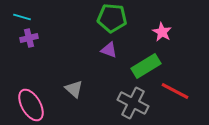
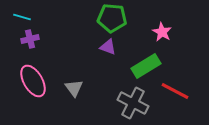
purple cross: moved 1 px right, 1 px down
purple triangle: moved 1 px left, 3 px up
gray triangle: moved 1 px up; rotated 12 degrees clockwise
pink ellipse: moved 2 px right, 24 px up
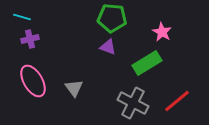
green rectangle: moved 1 px right, 3 px up
red line: moved 2 px right, 10 px down; rotated 68 degrees counterclockwise
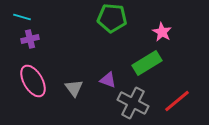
purple triangle: moved 33 px down
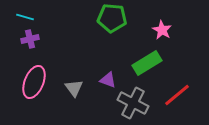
cyan line: moved 3 px right
pink star: moved 2 px up
pink ellipse: moved 1 px right, 1 px down; rotated 52 degrees clockwise
red line: moved 6 px up
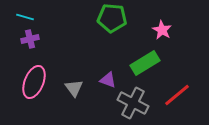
green rectangle: moved 2 px left
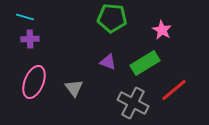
purple cross: rotated 12 degrees clockwise
purple triangle: moved 18 px up
red line: moved 3 px left, 5 px up
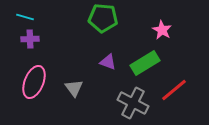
green pentagon: moved 9 px left
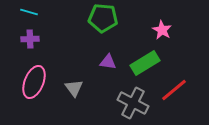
cyan line: moved 4 px right, 5 px up
purple triangle: rotated 12 degrees counterclockwise
